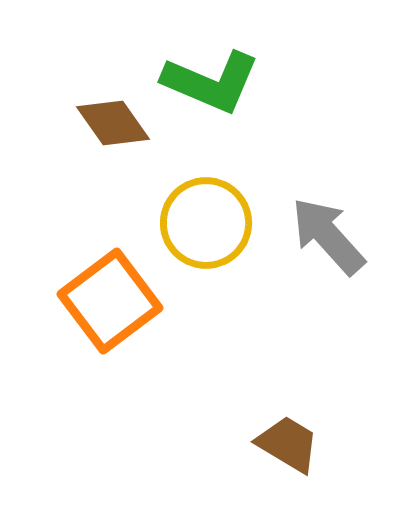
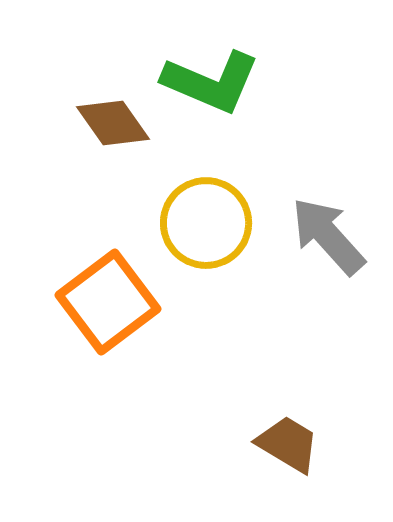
orange square: moved 2 px left, 1 px down
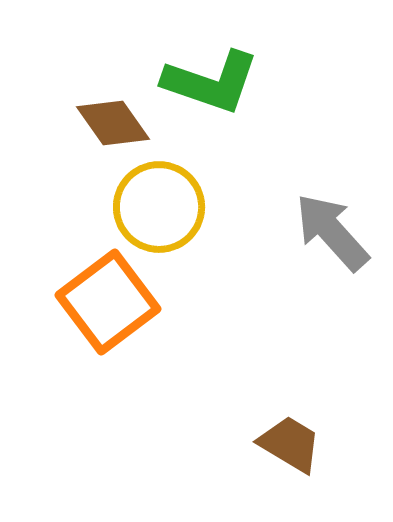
green L-shape: rotated 4 degrees counterclockwise
yellow circle: moved 47 px left, 16 px up
gray arrow: moved 4 px right, 4 px up
brown trapezoid: moved 2 px right
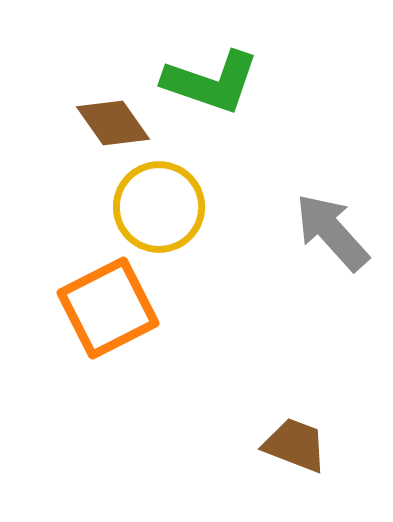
orange square: moved 6 px down; rotated 10 degrees clockwise
brown trapezoid: moved 5 px right, 1 px down; rotated 10 degrees counterclockwise
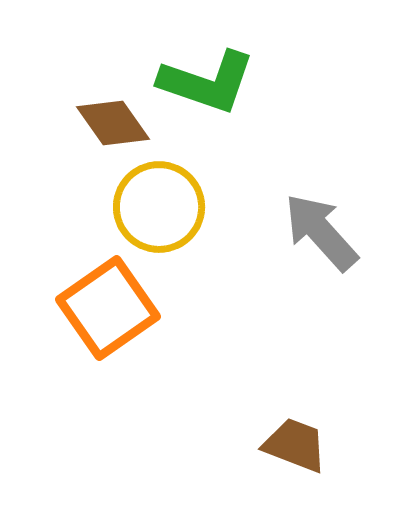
green L-shape: moved 4 px left
gray arrow: moved 11 px left
orange square: rotated 8 degrees counterclockwise
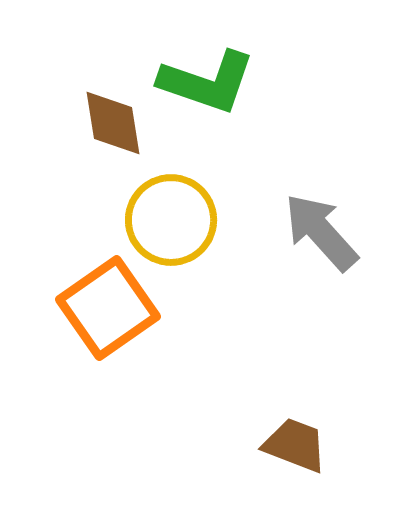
brown diamond: rotated 26 degrees clockwise
yellow circle: moved 12 px right, 13 px down
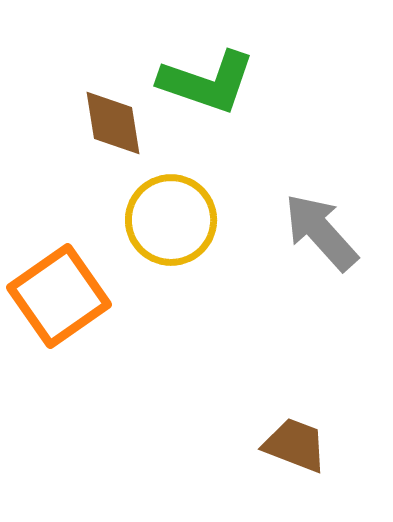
orange square: moved 49 px left, 12 px up
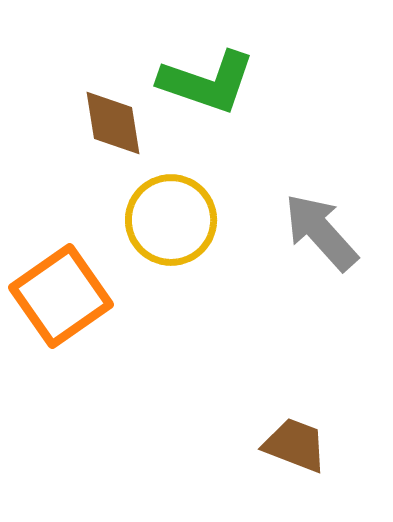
orange square: moved 2 px right
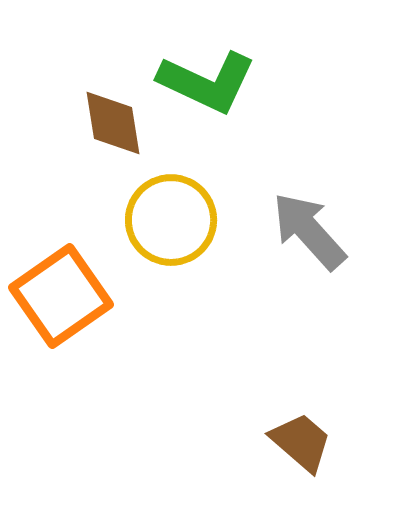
green L-shape: rotated 6 degrees clockwise
gray arrow: moved 12 px left, 1 px up
brown trapezoid: moved 6 px right, 3 px up; rotated 20 degrees clockwise
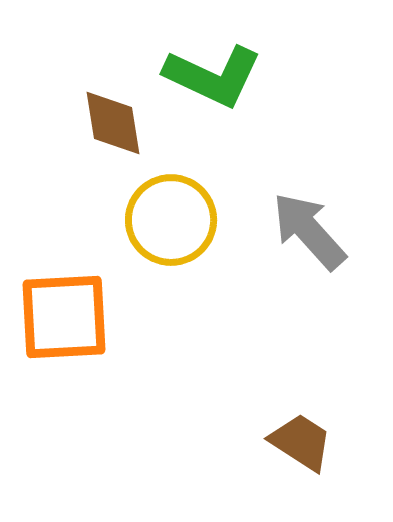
green L-shape: moved 6 px right, 6 px up
orange square: moved 3 px right, 21 px down; rotated 32 degrees clockwise
brown trapezoid: rotated 8 degrees counterclockwise
